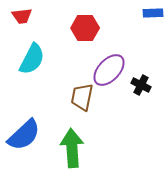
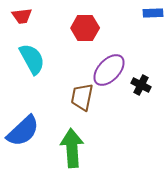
cyan semicircle: rotated 56 degrees counterclockwise
blue semicircle: moved 1 px left, 4 px up
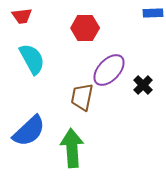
black cross: moved 2 px right; rotated 18 degrees clockwise
blue semicircle: moved 6 px right
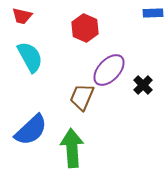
red trapezoid: rotated 20 degrees clockwise
red hexagon: rotated 24 degrees clockwise
cyan semicircle: moved 2 px left, 2 px up
brown trapezoid: rotated 12 degrees clockwise
blue semicircle: moved 2 px right, 1 px up
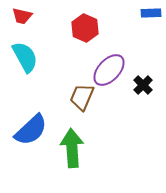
blue rectangle: moved 2 px left
cyan semicircle: moved 5 px left
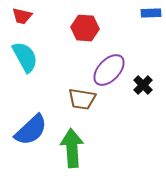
red hexagon: rotated 20 degrees counterclockwise
brown trapezoid: moved 2 px down; rotated 104 degrees counterclockwise
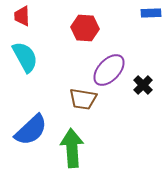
red trapezoid: rotated 75 degrees clockwise
brown trapezoid: moved 1 px right
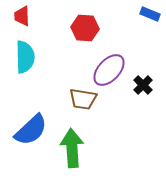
blue rectangle: moved 1 px left, 1 px down; rotated 24 degrees clockwise
cyan semicircle: rotated 28 degrees clockwise
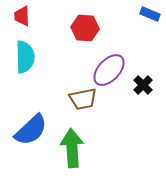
brown trapezoid: rotated 20 degrees counterclockwise
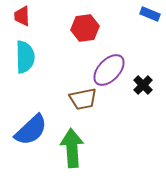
red hexagon: rotated 12 degrees counterclockwise
